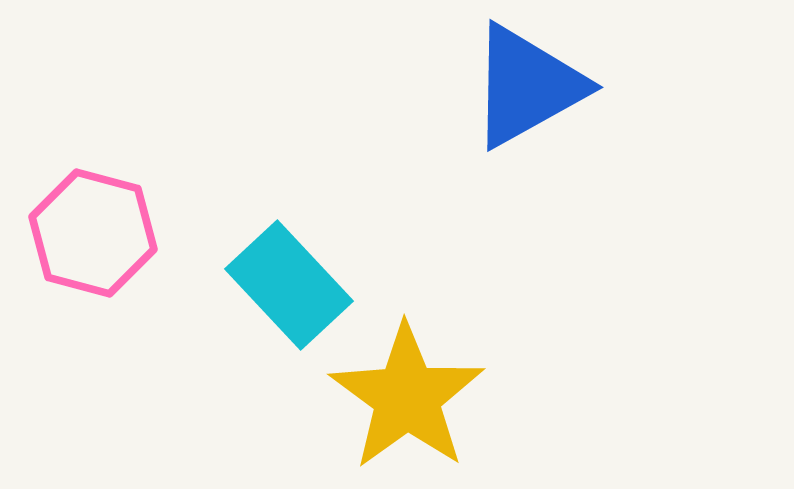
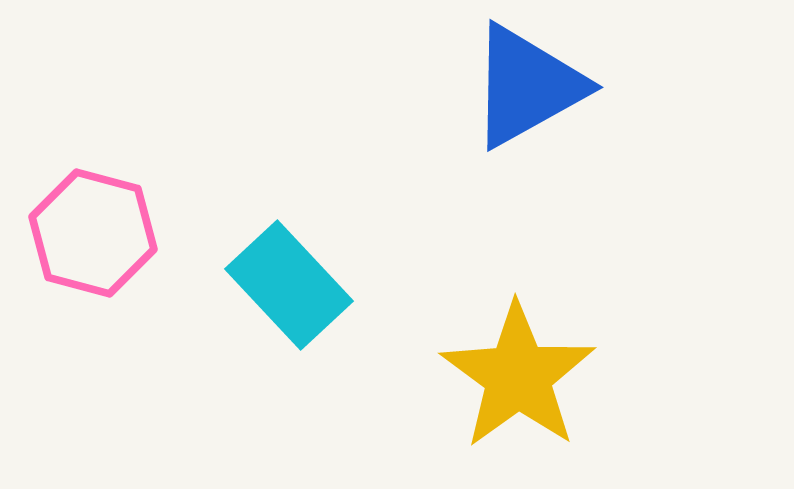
yellow star: moved 111 px right, 21 px up
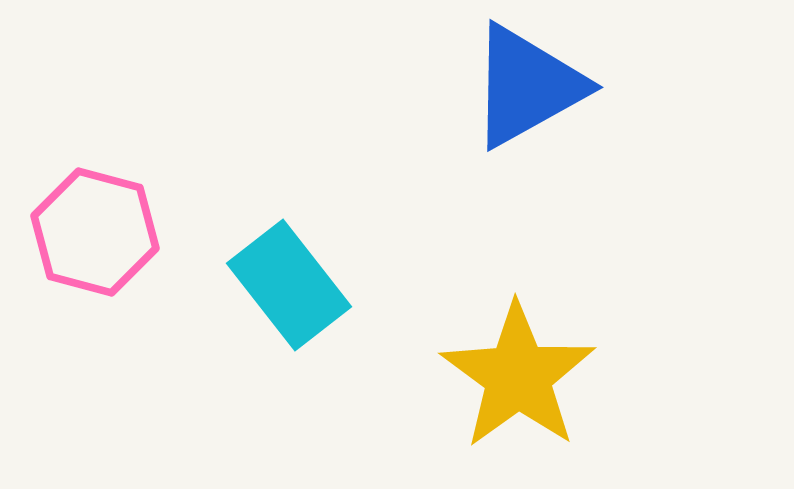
pink hexagon: moved 2 px right, 1 px up
cyan rectangle: rotated 5 degrees clockwise
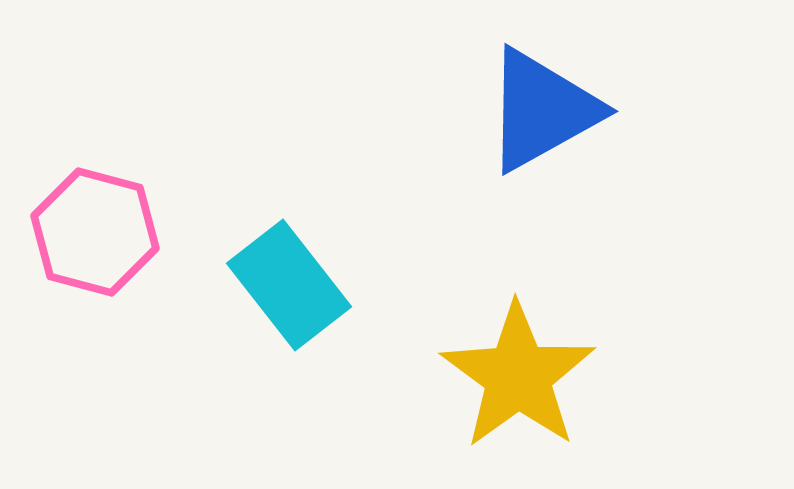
blue triangle: moved 15 px right, 24 px down
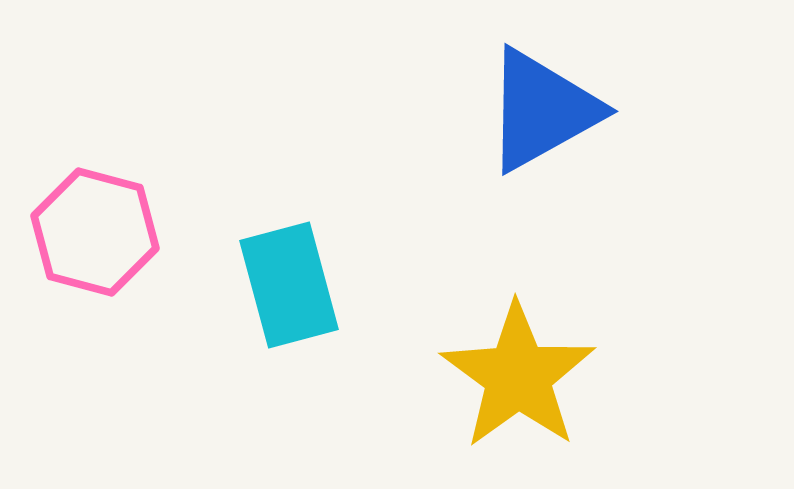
cyan rectangle: rotated 23 degrees clockwise
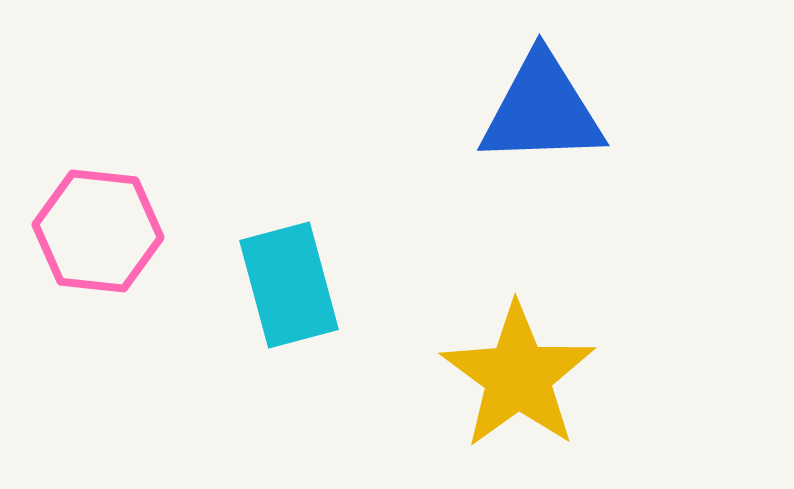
blue triangle: rotated 27 degrees clockwise
pink hexagon: moved 3 px right, 1 px up; rotated 9 degrees counterclockwise
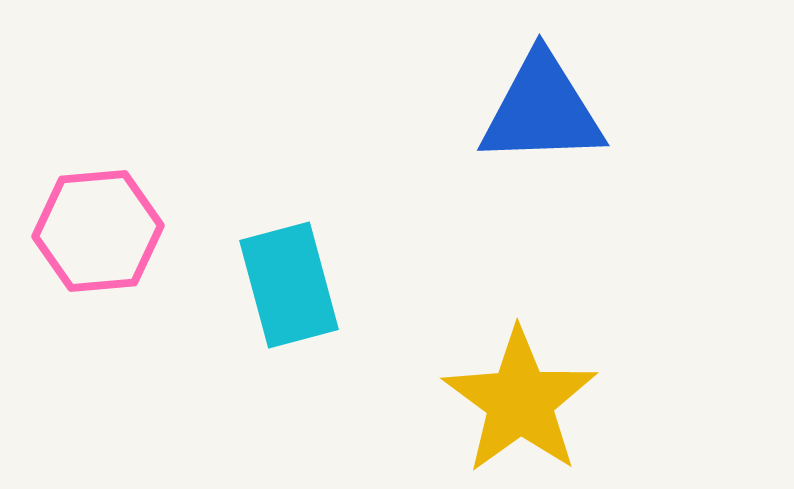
pink hexagon: rotated 11 degrees counterclockwise
yellow star: moved 2 px right, 25 px down
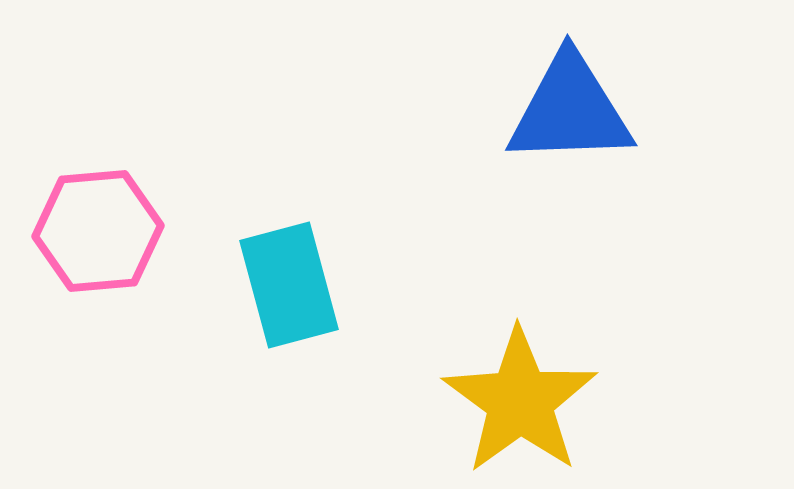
blue triangle: moved 28 px right
